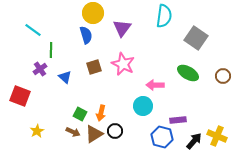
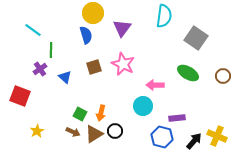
purple rectangle: moved 1 px left, 2 px up
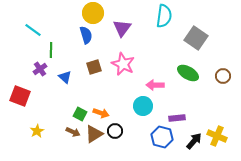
orange arrow: rotated 84 degrees counterclockwise
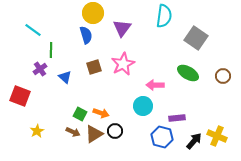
pink star: rotated 20 degrees clockwise
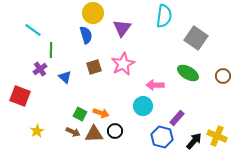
purple rectangle: rotated 42 degrees counterclockwise
brown triangle: rotated 30 degrees clockwise
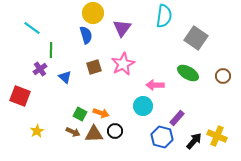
cyan line: moved 1 px left, 2 px up
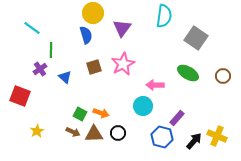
black circle: moved 3 px right, 2 px down
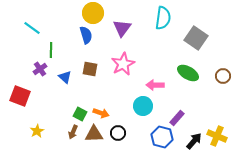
cyan semicircle: moved 1 px left, 2 px down
brown square: moved 4 px left, 2 px down; rotated 28 degrees clockwise
brown arrow: rotated 88 degrees clockwise
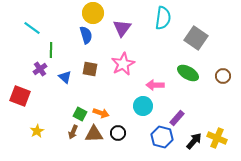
yellow cross: moved 2 px down
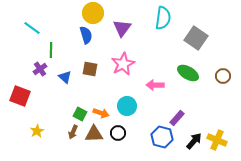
cyan circle: moved 16 px left
yellow cross: moved 2 px down
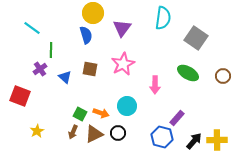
pink arrow: rotated 90 degrees counterclockwise
brown triangle: rotated 24 degrees counterclockwise
yellow cross: rotated 24 degrees counterclockwise
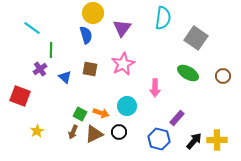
pink arrow: moved 3 px down
black circle: moved 1 px right, 1 px up
blue hexagon: moved 3 px left, 2 px down
